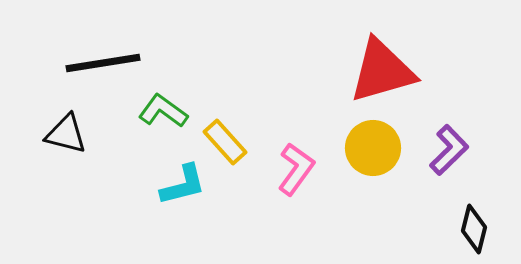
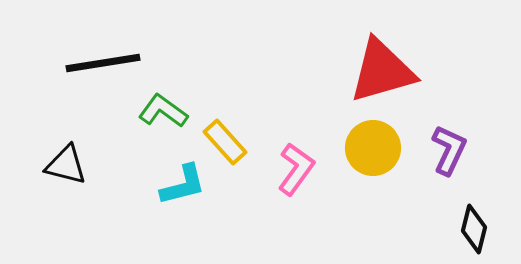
black triangle: moved 31 px down
purple L-shape: rotated 21 degrees counterclockwise
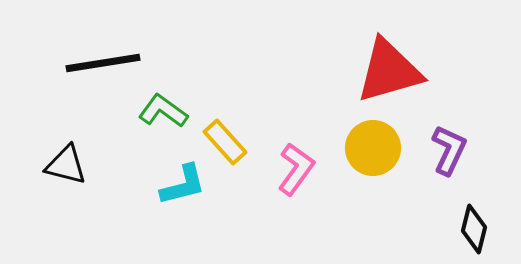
red triangle: moved 7 px right
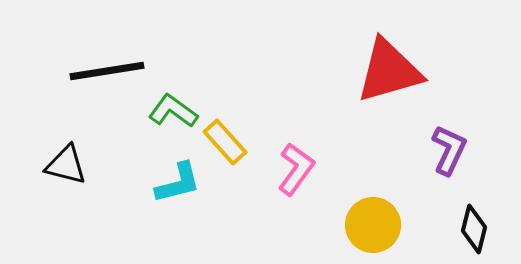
black line: moved 4 px right, 8 px down
green L-shape: moved 10 px right
yellow circle: moved 77 px down
cyan L-shape: moved 5 px left, 2 px up
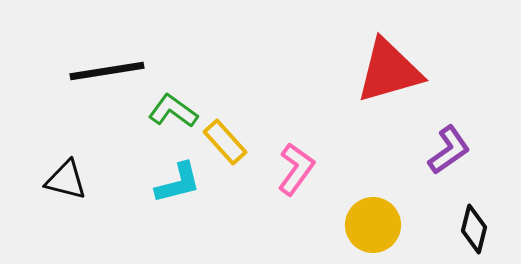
purple L-shape: rotated 30 degrees clockwise
black triangle: moved 15 px down
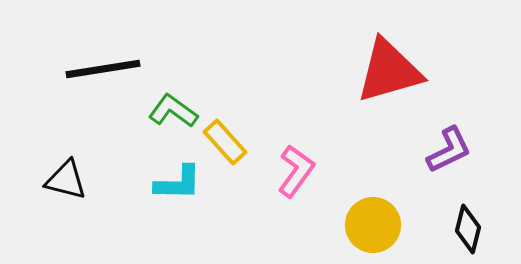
black line: moved 4 px left, 2 px up
purple L-shape: rotated 9 degrees clockwise
pink L-shape: moved 2 px down
cyan L-shape: rotated 15 degrees clockwise
black diamond: moved 6 px left
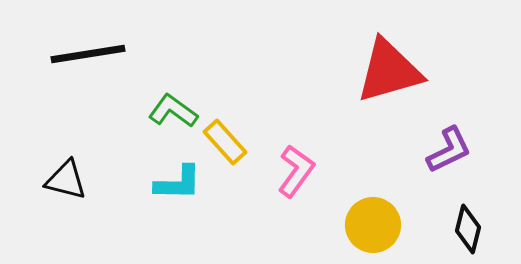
black line: moved 15 px left, 15 px up
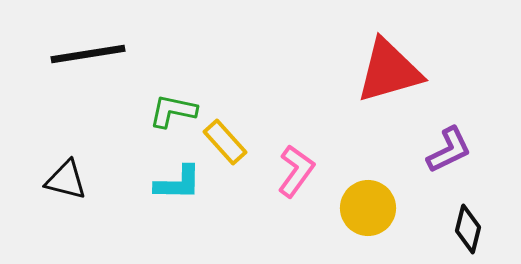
green L-shape: rotated 24 degrees counterclockwise
yellow circle: moved 5 px left, 17 px up
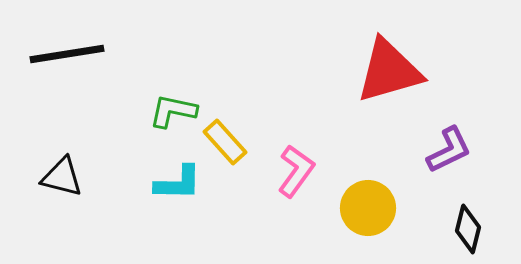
black line: moved 21 px left
black triangle: moved 4 px left, 3 px up
